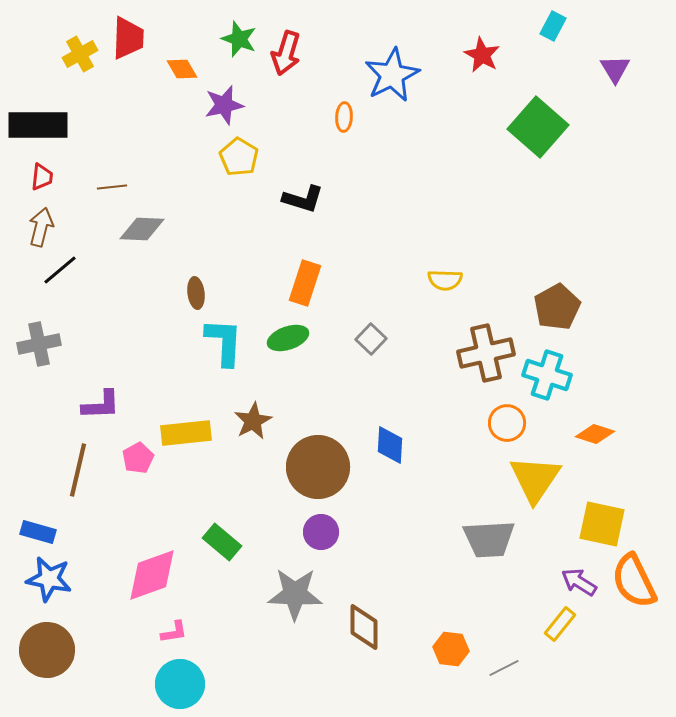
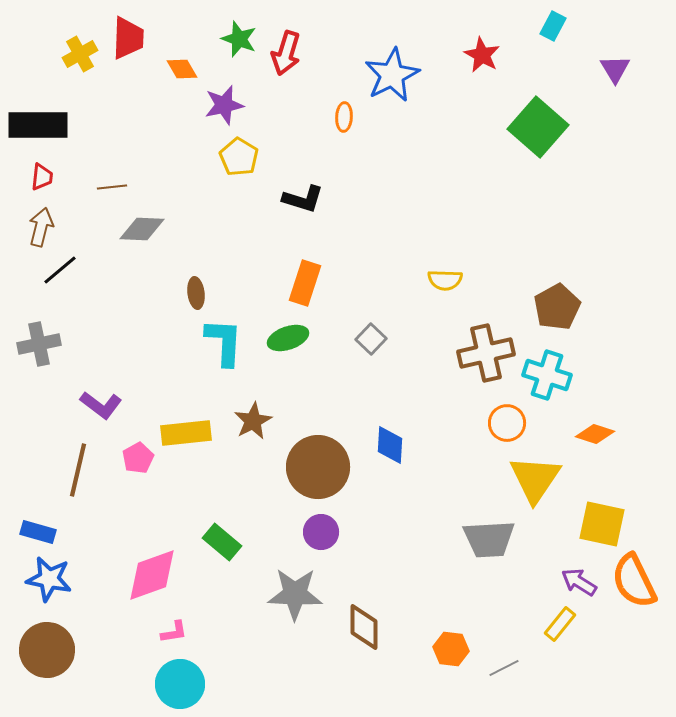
purple L-shape at (101, 405): rotated 39 degrees clockwise
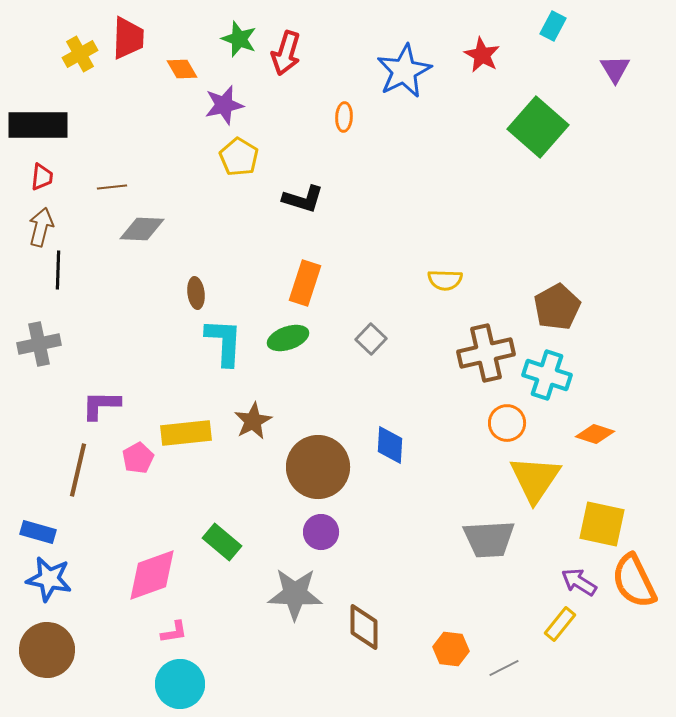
blue star at (392, 75): moved 12 px right, 4 px up
black line at (60, 270): moved 2 px left; rotated 48 degrees counterclockwise
purple L-shape at (101, 405): rotated 144 degrees clockwise
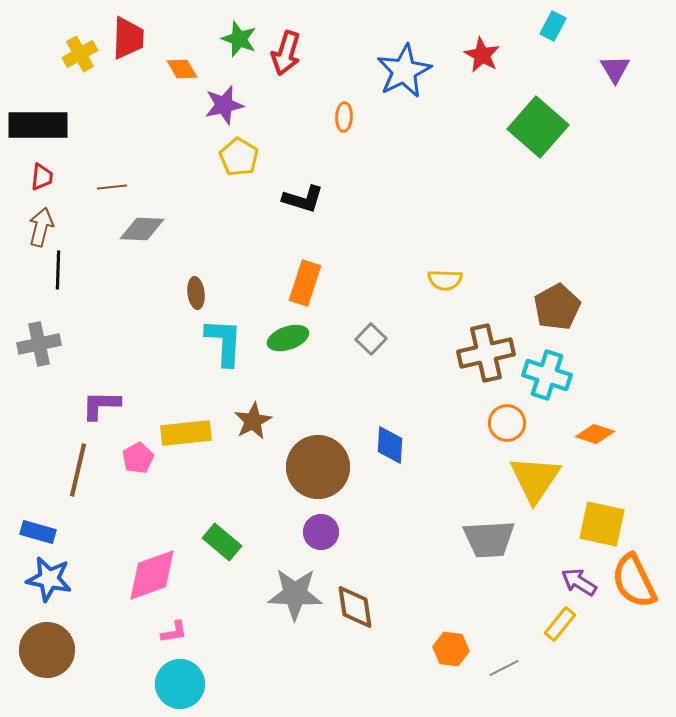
brown diamond at (364, 627): moved 9 px left, 20 px up; rotated 9 degrees counterclockwise
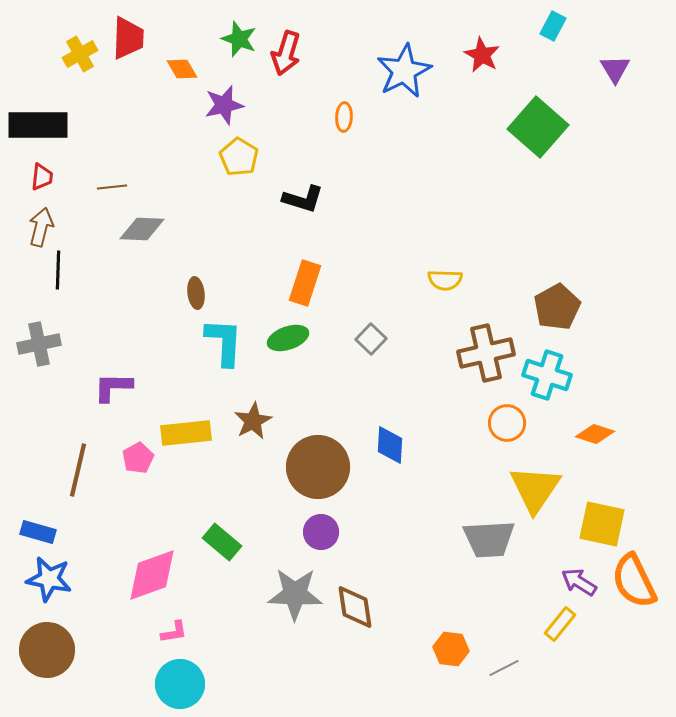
purple L-shape at (101, 405): moved 12 px right, 18 px up
yellow triangle at (535, 479): moved 10 px down
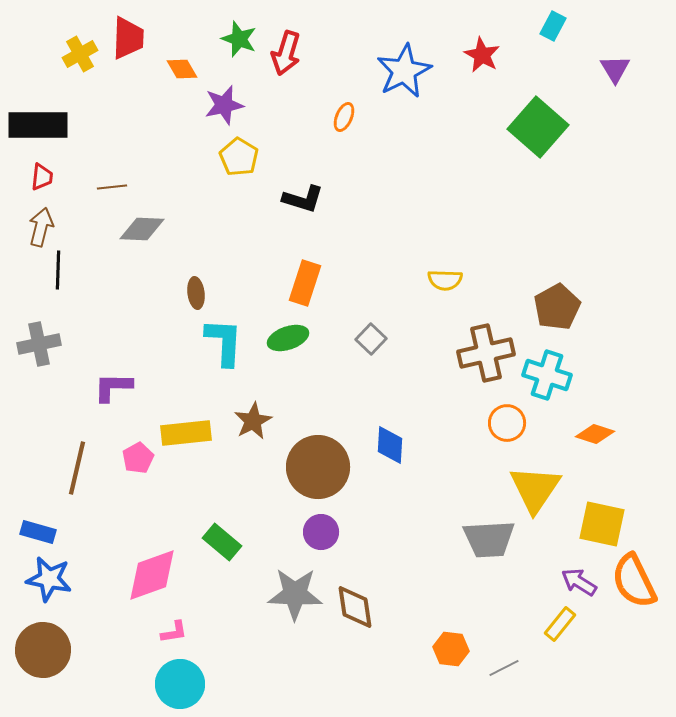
orange ellipse at (344, 117): rotated 20 degrees clockwise
brown line at (78, 470): moved 1 px left, 2 px up
brown circle at (47, 650): moved 4 px left
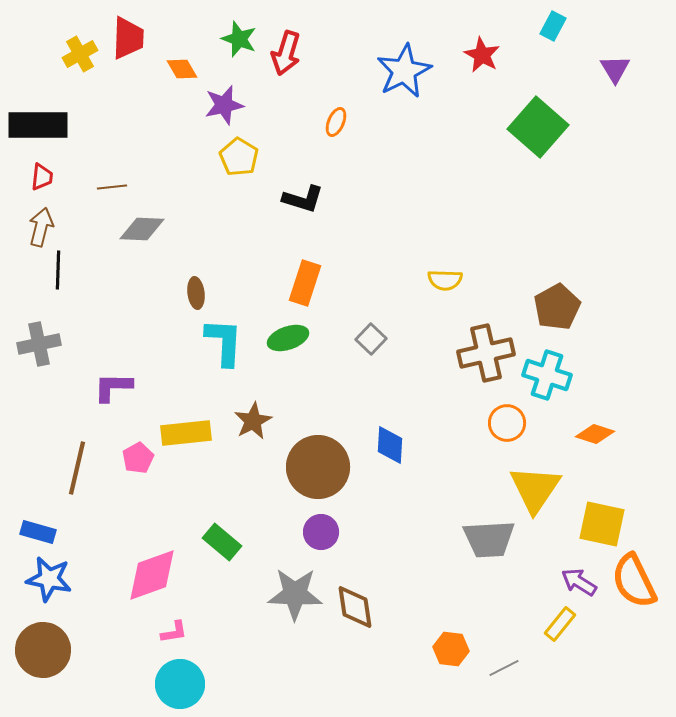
orange ellipse at (344, 117): moved 8 px left, 5 px down
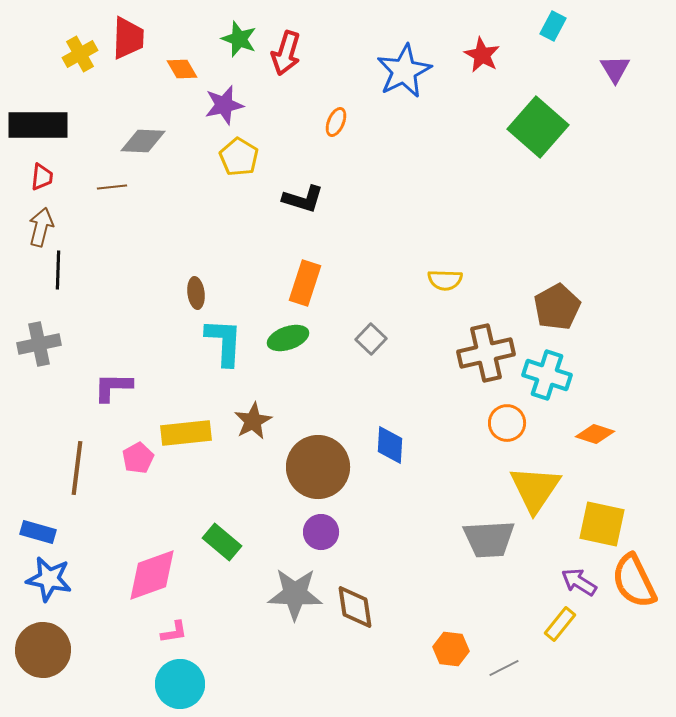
gray diamond at (142, 229): moved 1 px right, 88 px up
brown line at (77, 468): rotated 6 degrees counterclockwise
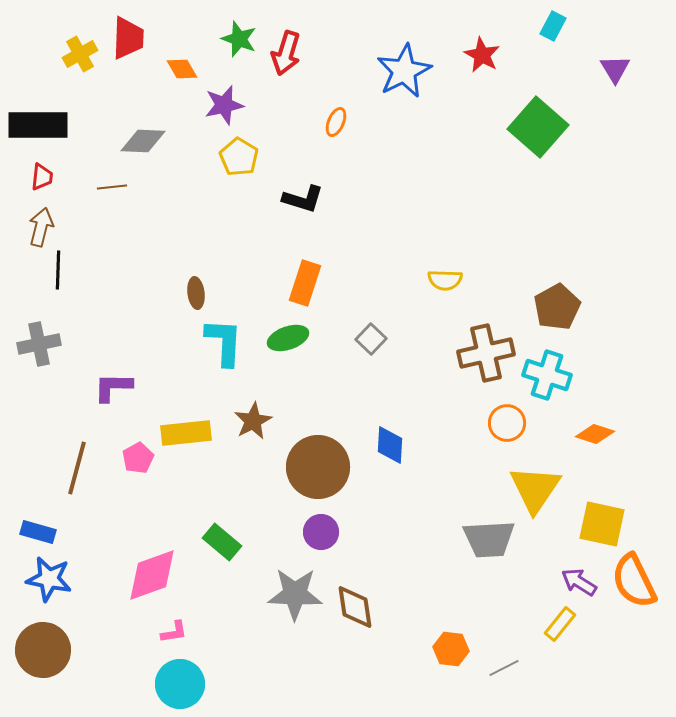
brown line at (77, 468): rotated 8 degrees clockwise
